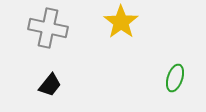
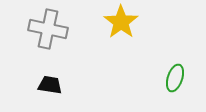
gray cross: moved 1 px down
black trapezoid: rotated 120 degrees counterclockwise
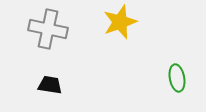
yellow star: moved 1 px left; rotated 16 degrees clockwise
green ellipse: moved 2 px right; rotated 28 degrees counterclockwise
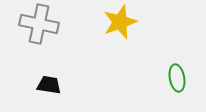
gray cross: moved 9 px left, 5 px up
black trapezoid: moved 1 px left
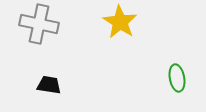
yellow star: rotated 20 degrees counterclockwise
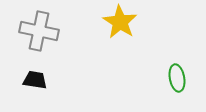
gray cross: moved 7 px down
black trapezoid: moved 14 px left, 5 px up
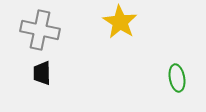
gray cross: moved 1 px right, 1 px up
black trapezoid: moved 7 px right, 7 px up; rotated 100 degrees counterclockwise
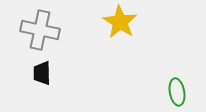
green ellipse: moved 14 px down
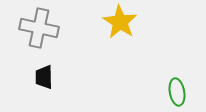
gray cross: moved 1 px left, 2 px up
black trapezoid: moved 2 px right, 4 px down
